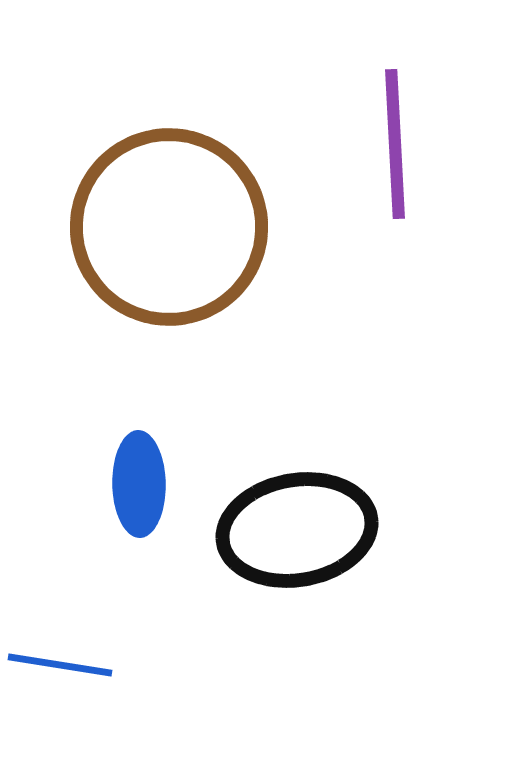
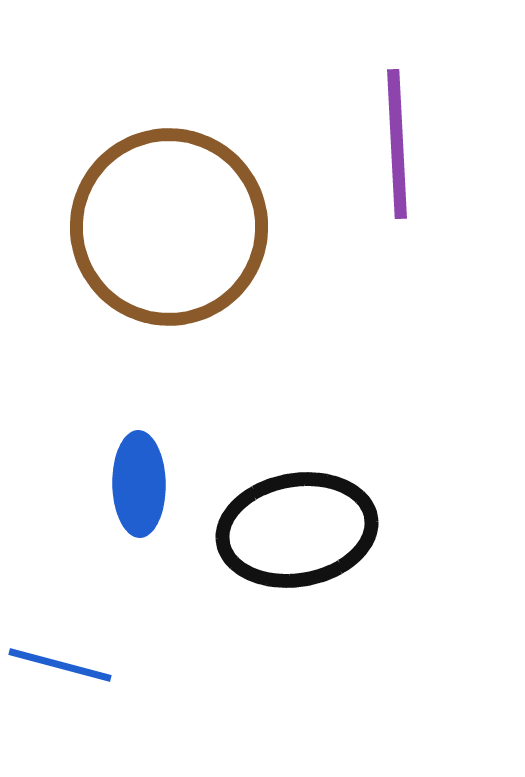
purple line: moved 2 px right
blue line: rotated 6 degrees clockwise
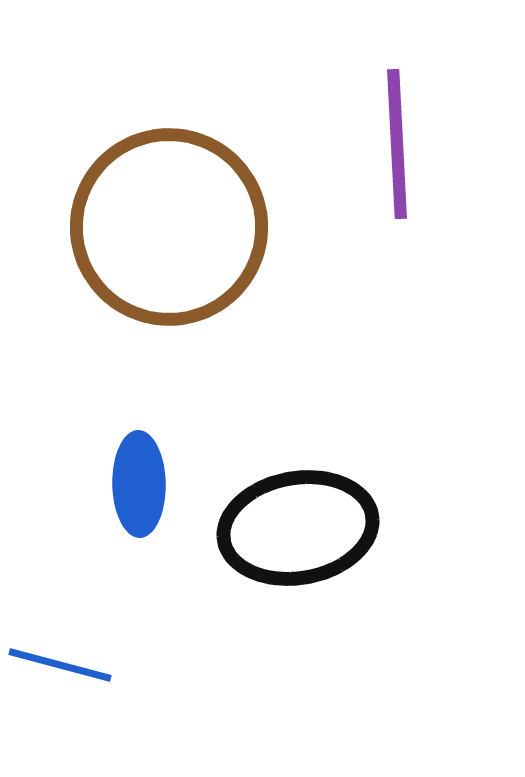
black ellipse: moved 1 px right, 2 px up
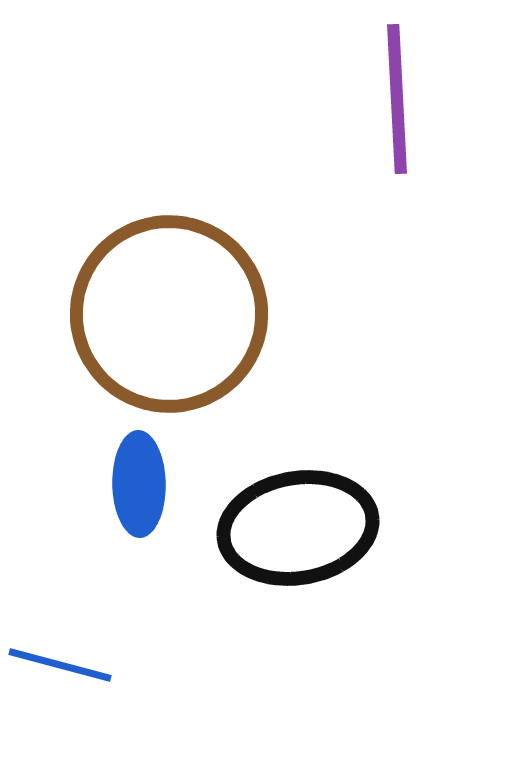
purple line: moved 45 px up
brown circle: moved 87 px down
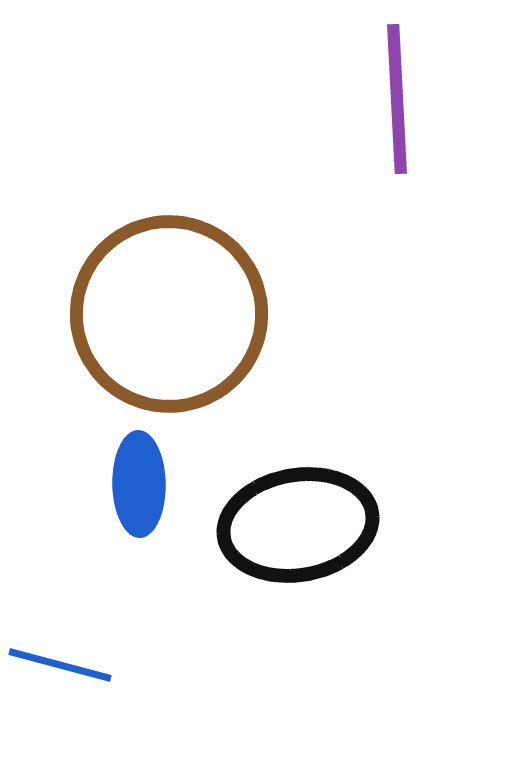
black ellipse: moved 3 px up
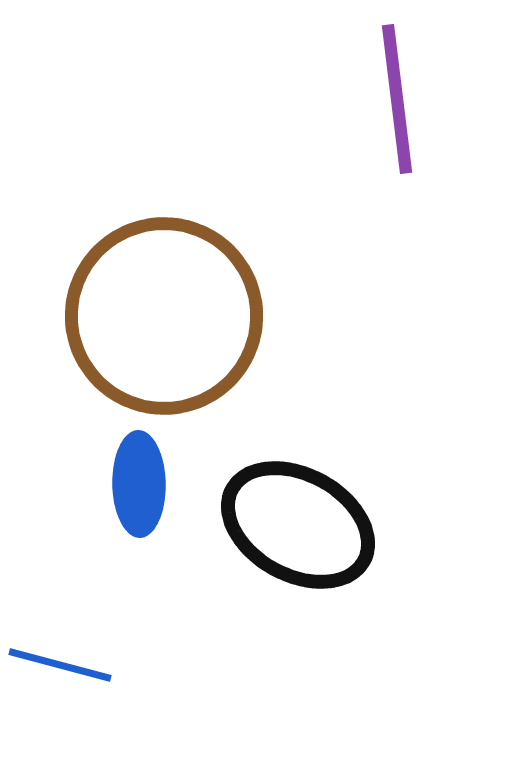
purple line: rotated 4 degrees counterclockwise
brown circle: moved 5 px left, 2 px down
black ellipse: rotated 39 degrees clockwise
